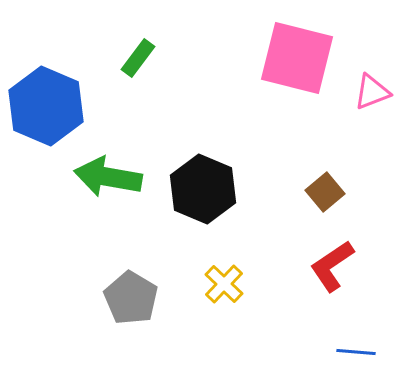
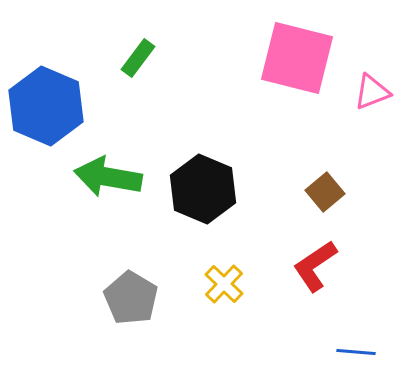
red L-shape: moved 17 px left
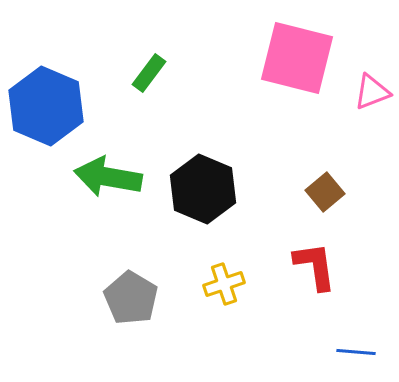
green rectangle: moved 11 px right, 15 px down
red L-shape: rotated 116 degrees clockwise
yellow cross: rotated 27 degrees clockwise
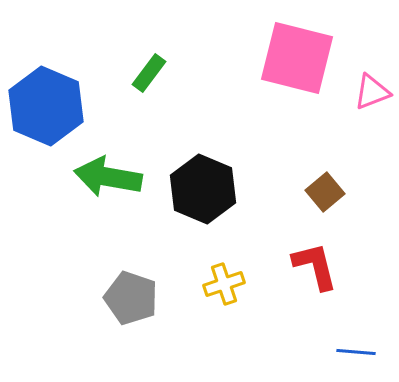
red L-shape: rotated 6 degrees counterclockwise
gray pentagon: rotated 12 degrees counterclockwise
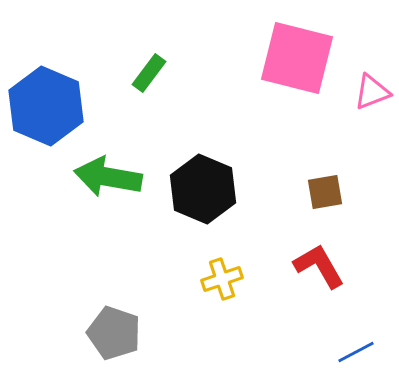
brown square: rotated 30 degrees clockwise
red L-shape: moved 4 px right; rotated 16 degrees counterclockwise
yellow cross: moved 2 px left, 5 px up
gray pentagon: moved 17 px left, 35 px down
blue line: rotated 33 degrees counterclockwise
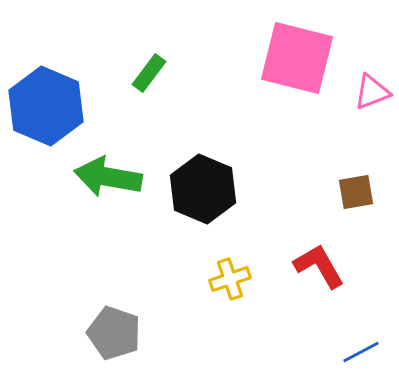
brown square: moved 31 px right
yellow cross: moved 8 px right
blue line: moved 5 px right
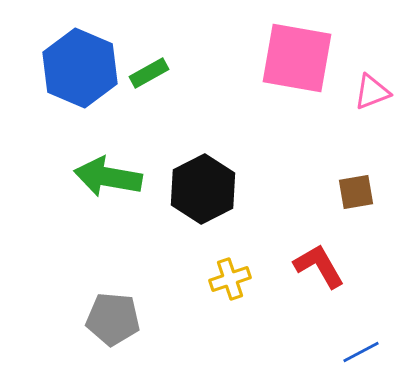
pink square: rotated 4 degrees counterclockwise
green rectangle: rotated 24 degrees clockwise
blue hexagon: moved 34 px right, 38 px up
black hexagon: rotated 10 degrees clockwise
gray pentagon: moved 1 px left, 14 px up; rotated 14 degrees counterclockwise
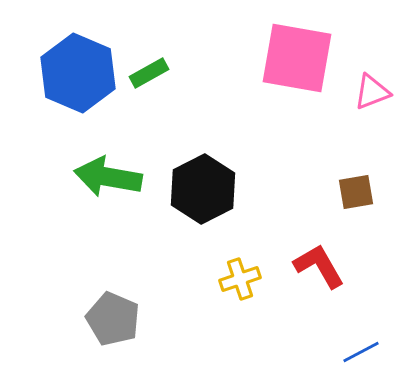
blue hexagon: moved 2 px left, 5 px down
yellow cross: moved 10 px right
gray pentagon: rotated 18 degrees clockwise
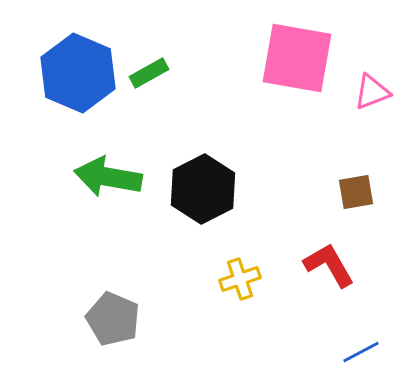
red L-shape: moved 10 px right, 1 px up
